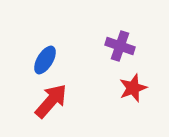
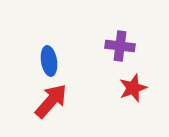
purple cross: rotated 12 degrees counterclockwise
blue ellipse: moved 4 px right, 1 px down; rotated 40 degrees counterclockwise
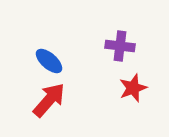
blue ellipse: rotated 40 degrees counterclockwise
red arrow: moved 2 px left, 1 px up
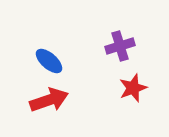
purple cross: rotated 24 degrees counterclockwise
red arrow: rotated 30 degrees clockwise
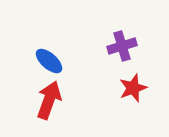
purple cross: moved 2 px right
red arrow: rotated 51 degrees counterclockwise
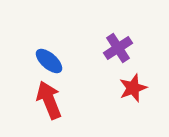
purple cross: moved 4 px left, 2 px down; rotated 16 degrees counterclockwise
red arrow: rotated 42 degrees counterclockwise
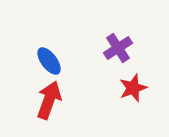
blue ellipse: rotated 12 degrees clockwise
red arrow: rotated 42 degrees clockwise
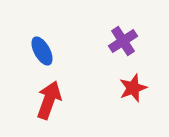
purple cross: moved 5 px right, 7 px up
blue ellipse: moved 7 px left, 10 px up; rotated 8 degrees clockwise
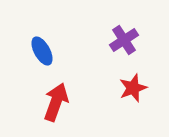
purple cross: moved 1 px right, 1 px up
red arrow: moved 7 px right, 2 px down
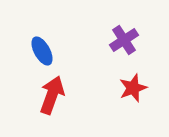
red arrow: moved 4 px left, 7 px up
